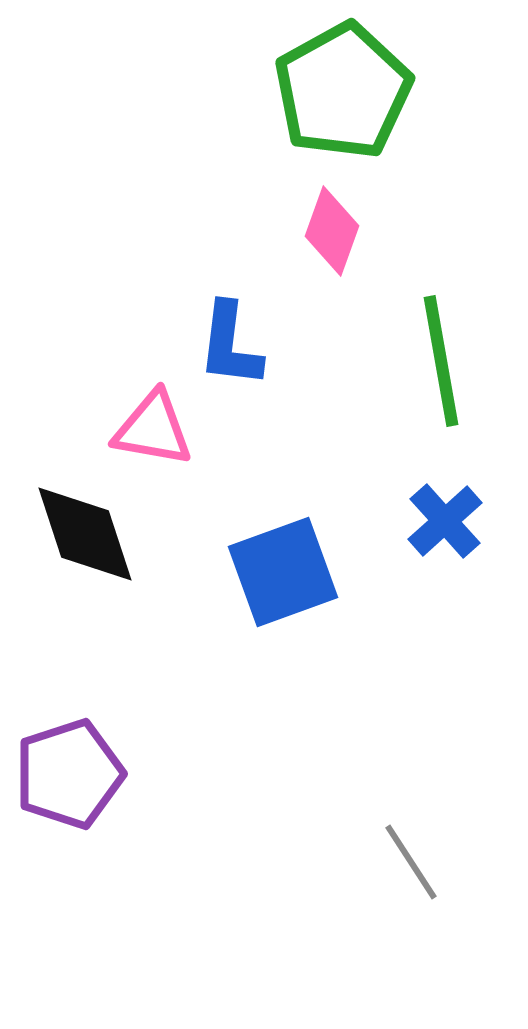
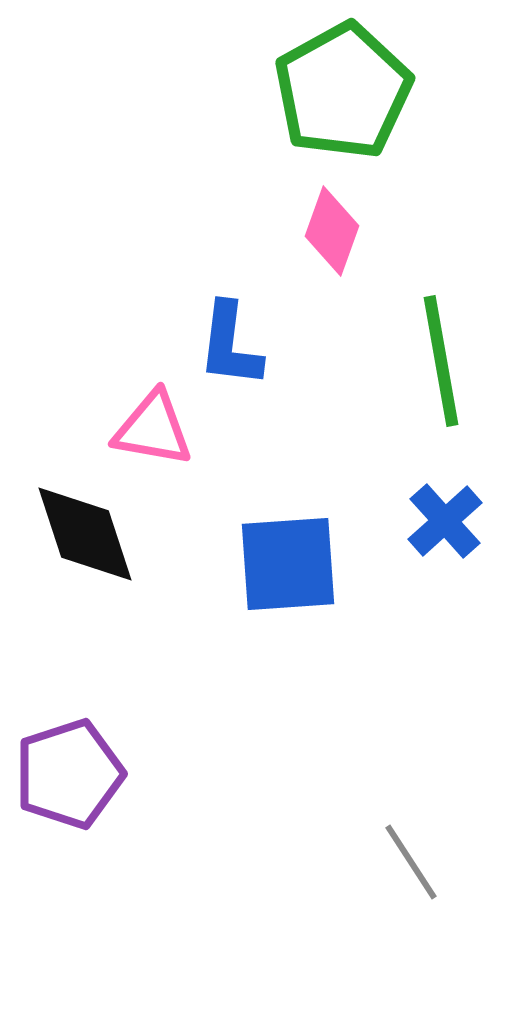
blue square: moved 5 px right, 8 px up; rotated 16 degrees clockwise
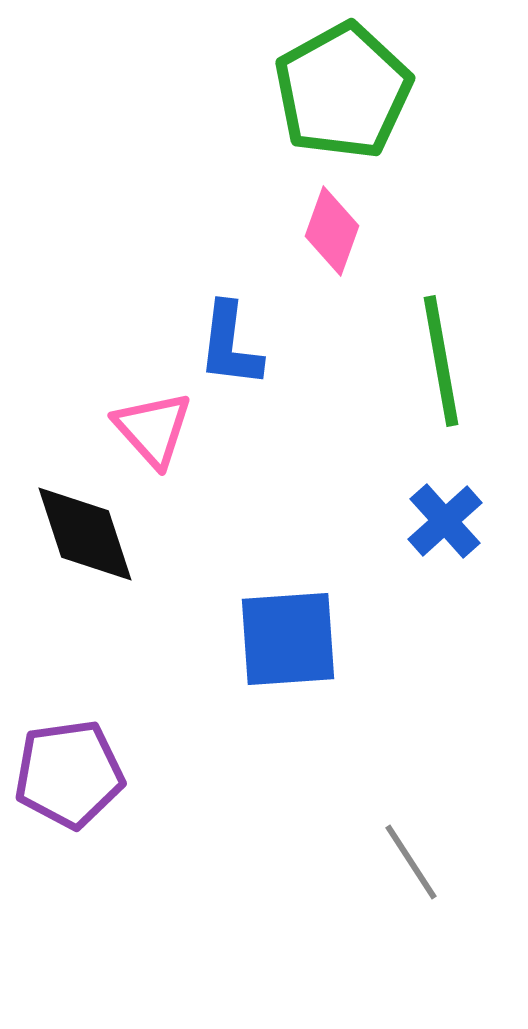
pink triangle: rotated 38 degrees clockwise
blue square: moved 75 px down
purple pentagon: rotated 10 degrees clockwise
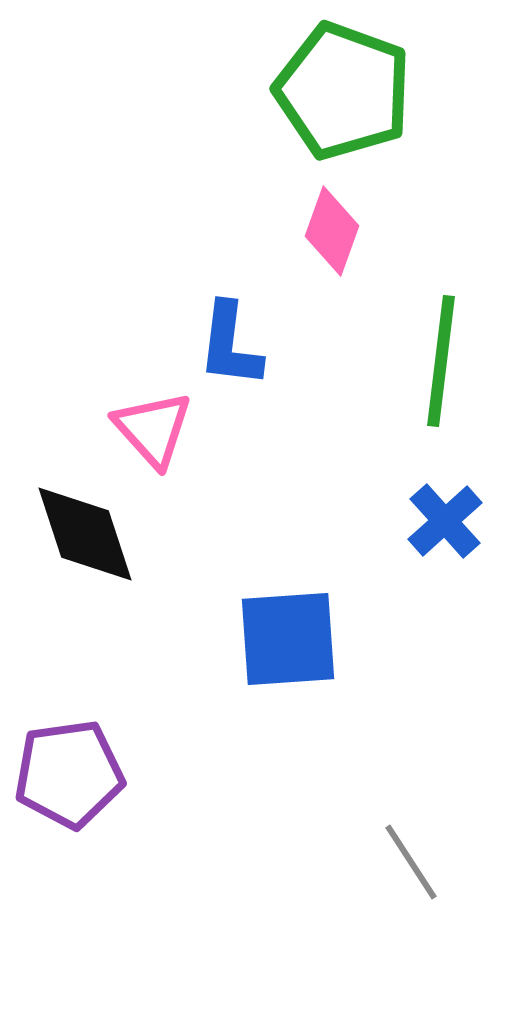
green pentagon: rotated 23 degrees counterclockwise
green line: rotated 17 degrees clockwise
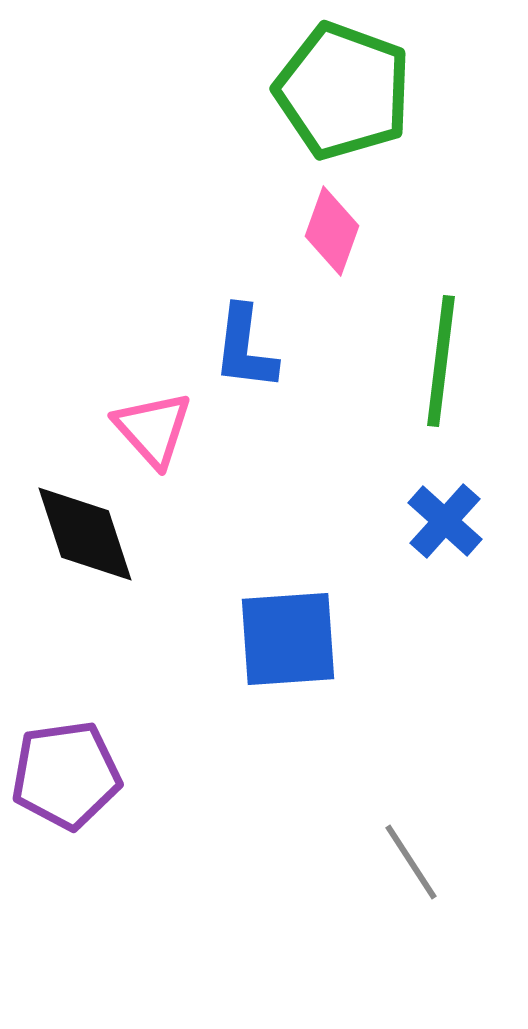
blue L-shape: moved 15 px right, 3 px down
blue cross: rotated 6 degrees counterclockwise
purple pentagon: moved 3 px left, 1 px down
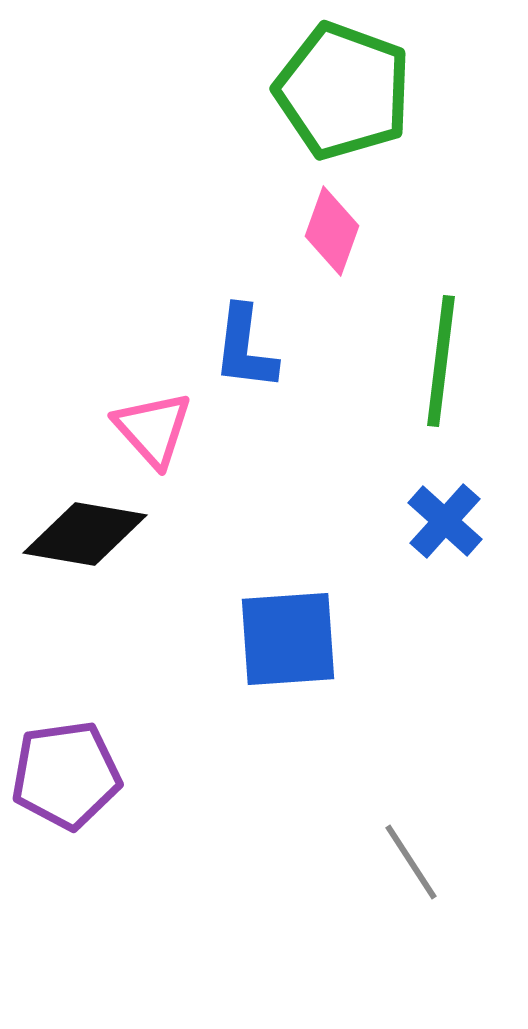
black diamond: rotated 62 degrees counterclockwise
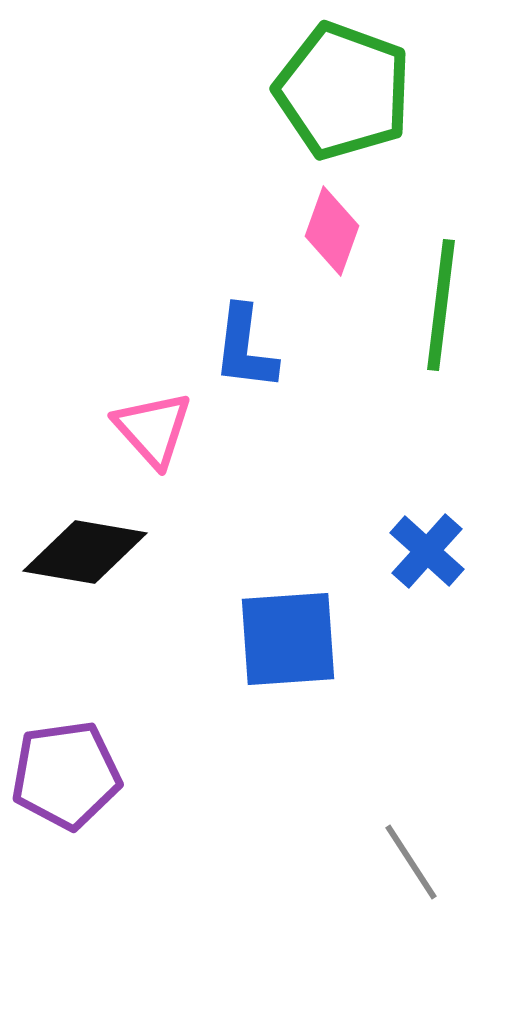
green line: moved 56 px up
blue cross: moved 18 px left, 30 px down
black diamond: moved 18 px down
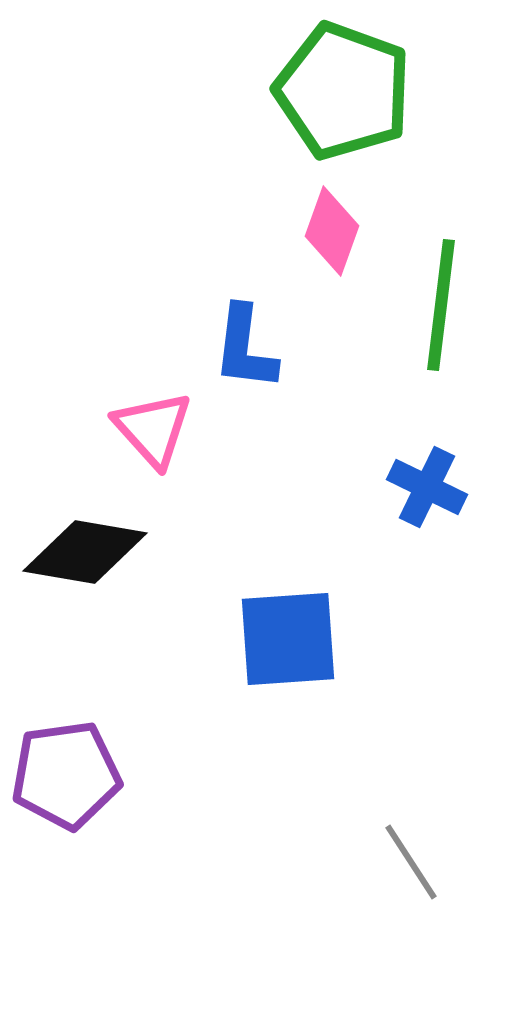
blue cross: moved 64 px up; rotated 16 degrees counterclockwise
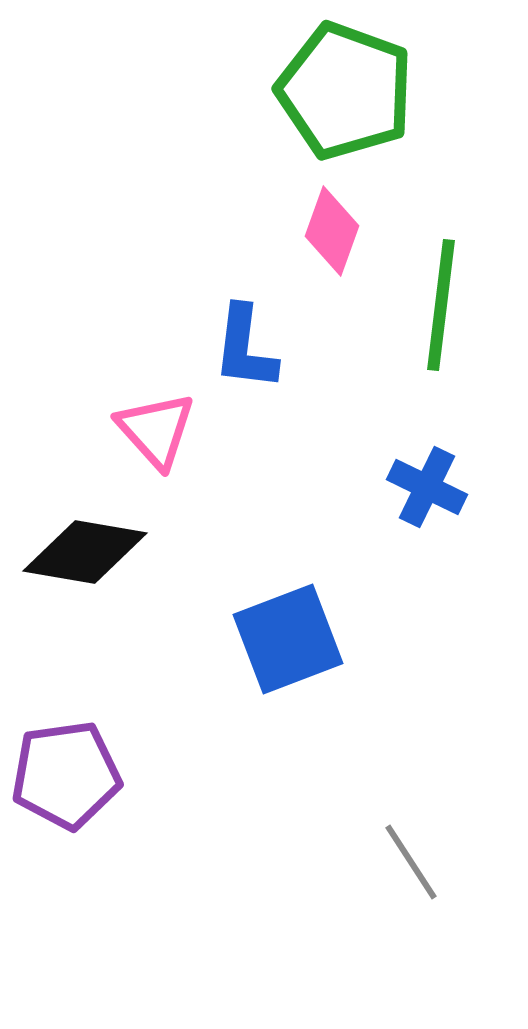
green pentagon: moved 2 px right
pink triangle: moved 3 px right, 1 px down
blue square: rotated 17 degrees counterclockwise
